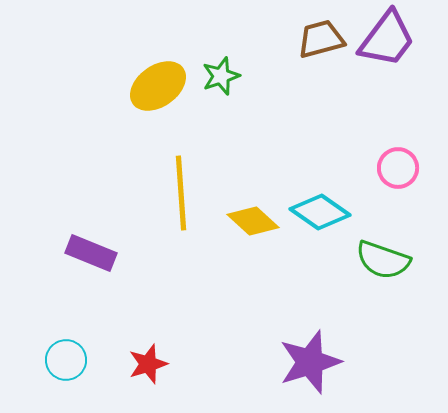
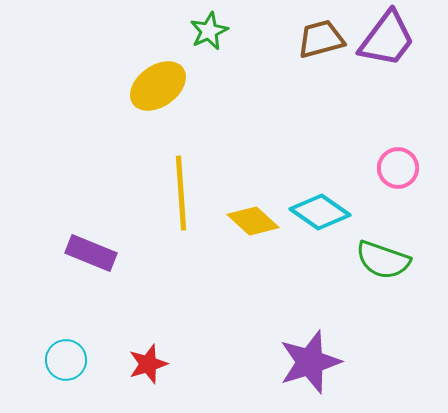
green star: moved 12 px left, 45 px up; rotated 6 degrees counterclockwise
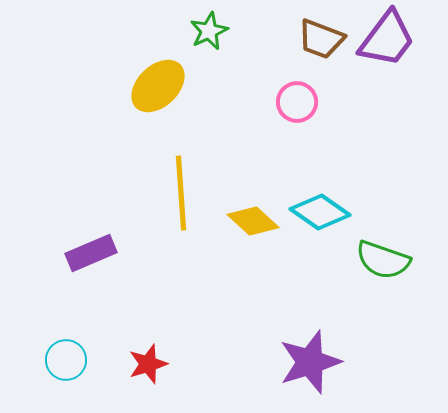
brown trapezoid: rotated 144 degrees counterclockwise
yellow ellipse: rotated 8 degrees counterclockwise
pink circle: moved 101 px left, 66 px up
purple rectangle: rotated 45 degrees counterclockwise
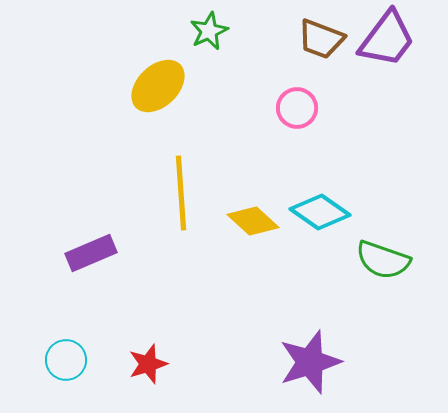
pink circle: moved 6 px down
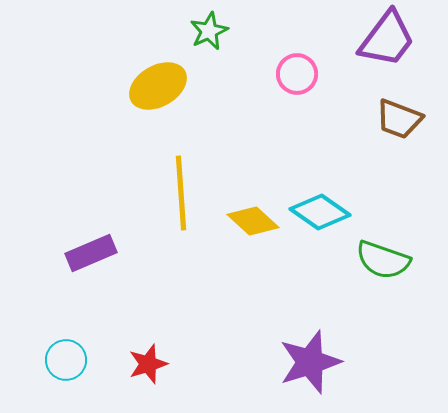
brown trapezoid: moved 78 px right, 80 px down
yellow ellipse: rotated 14 degrees clockwise
pink circle: moved 34 px up
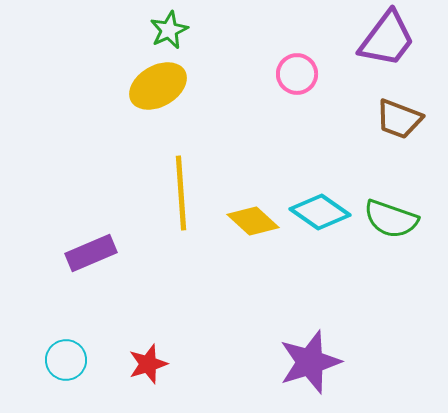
green star: moved 40 px left, 1 px up
green semicircle: moved 8 px right, 41 px up
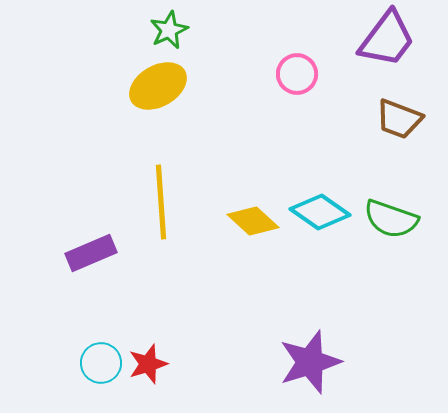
yellow line: moved 20 px left, 9 px down
cyan circle: moved 35 px right, 3 px down
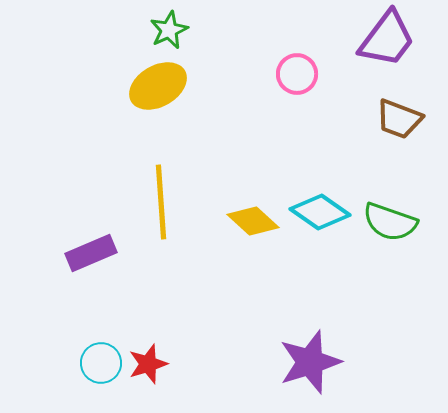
green semicircle: moved 1 px left, 3 px down
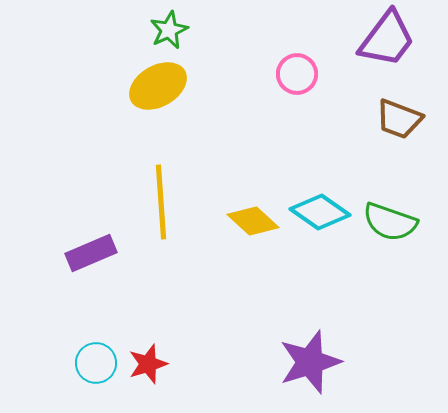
cyan circle: moved 5 px left
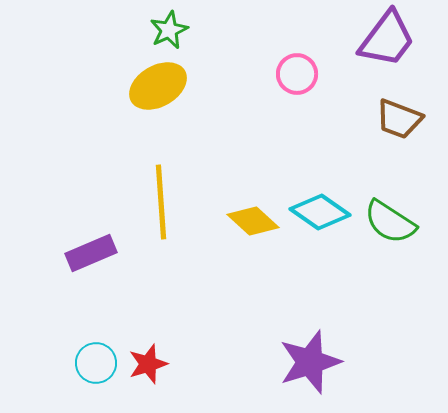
green semicircle: rotated 14 degrees clockwise
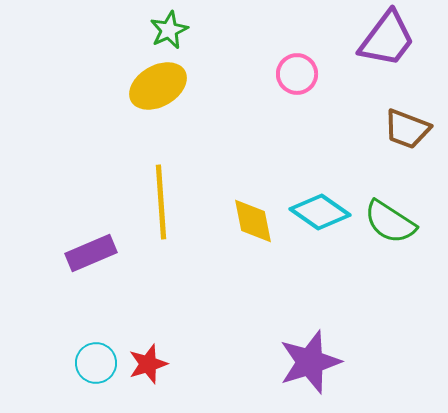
brown trapezoid: moved 8 px right, 10 px down
yellow diamond: rotated 36 degrees clockwise
